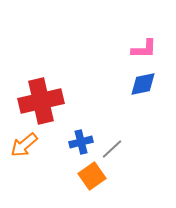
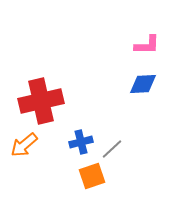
pink L-shape: moved 3 px right, 4 px up
blue diamond: rotated 8 degrees clockwise
orange square: rotated 16 degrees clockwise
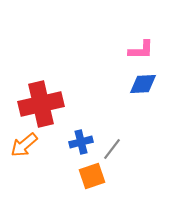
pink L-shape: moved 6 px left, 5 px down
red cross: moved 3 px down
gray line: rotated 10 degrees counterclockwise
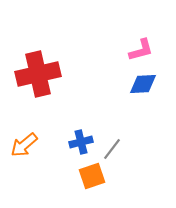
pink L-shape: rotated 16 degrees counterclockwise
red cross: moved 3 px left, 30 px up
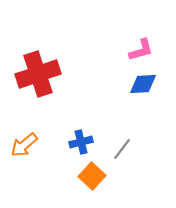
red cross: rotated 6 degrees counterclockwise
gray line: moved 10 px right
orange square: rotated 28 degrees counterclockwise
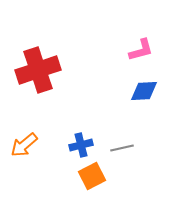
red cross: moved 4 px up
blue diamond: moved 1 px right, 7 px down
blue cross: moved 3 px down
gray line: moved 1 px up; rotated 40 degrees clockwise
orange square: rotated 20 degrees clockwise
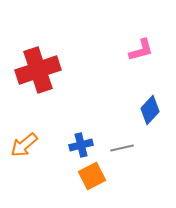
blue diamond: moved 6 px right, 19 px down; rotated 44 degrees counterclockwise
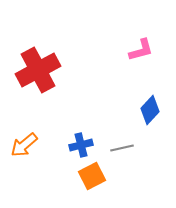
red cross: rotated 9 degrees counterclockwise
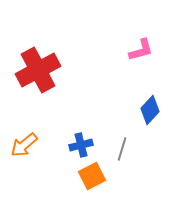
gray line: moved 1 px down; rotated 60 degrees counterclockwise
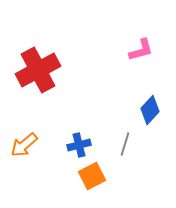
blue cross: moved 2 px left
gray line: moved 3 px right, 5 px up
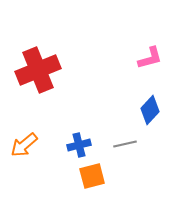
pink L-shape: moved 9 px right, 8 px down
red cross: rotated 6 degrees clockwise
gray line: rotated 60 degrees clockwise
orange square: rotated 12 degrees clockwise
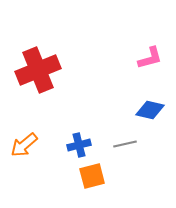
blue diamond: rotated 60 degrees clockwise
